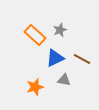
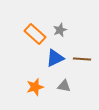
orange rectangle: moved 1 px up
brown line: rotated 24 degrees counterclockwise
gray triangle: moved 6 px down
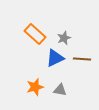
gray star: moved 4 px right, 8 px down
gray triangle: moved 4 px left, 4 px down
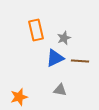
orange rectangle: moved 1 px right, 4 px up; rotated 35 degrees clockwise
brown line: moved 2 px left, 2 px down
orange star: moved 16 px left, 10 px down
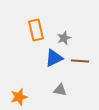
blue triangle: moved 1 px left
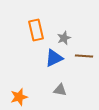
brown line: moved 4 px right, 5 px up
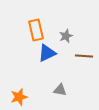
gray star: moved 2 px right, 2 px up
blue triangle: moved 7 px left, 5 px up
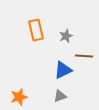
blue triangle: moved 16 px right, 17 px down
gray triangle: moved 6 px down; rotated 32 degrees counterclockwise
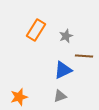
orange rectangle: rotated 45 degrees clockwise
